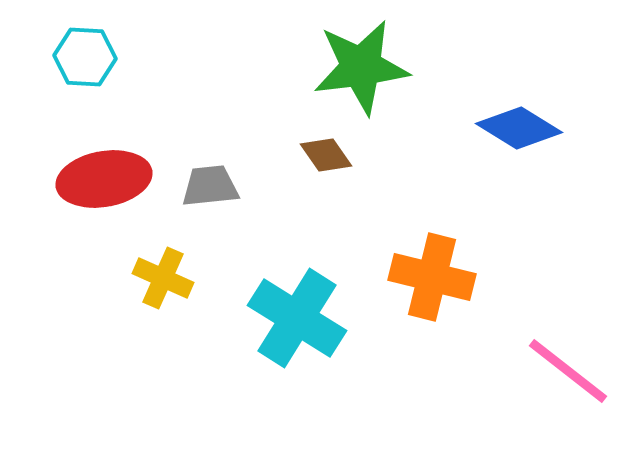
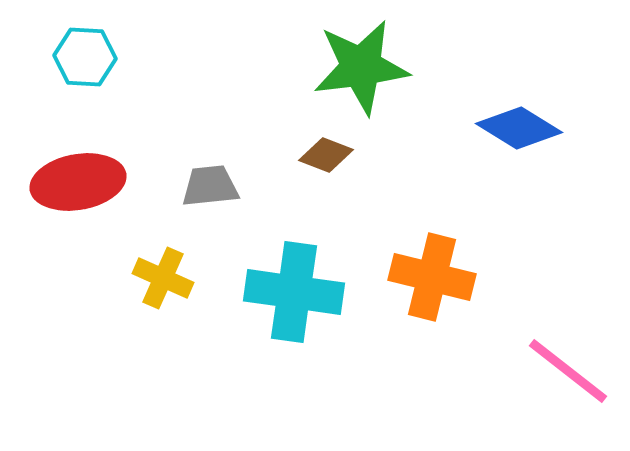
brown diamond: rotated 34 degrees counterclockwise
red ellipse: moved 26 px left, 3 px down
cyan cross: moved 3 px left, 26 px up; rotated 24 degrees counterclockwise
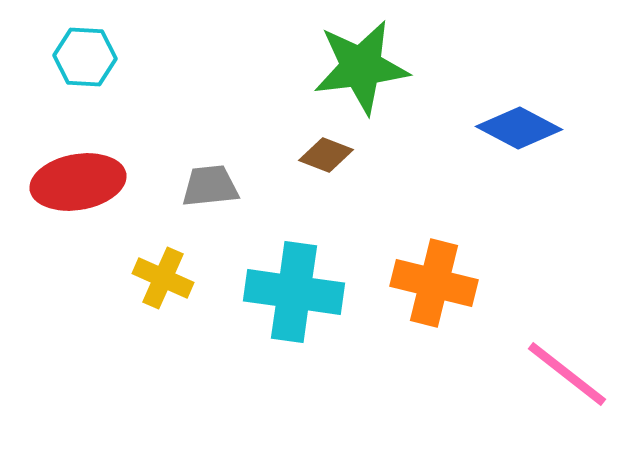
blue diamond: rotated 4 degrees counterclockwise
orange cross: moved 2 px right, 6 px down
pink line: moved 1 px left, 3 px down
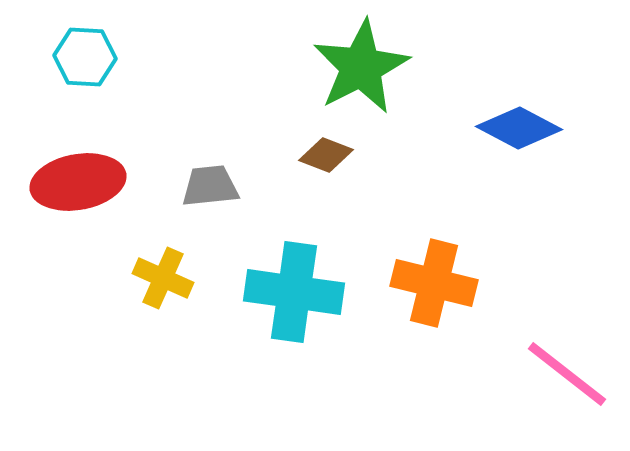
green star: rotated 20 degrees counterclockwise
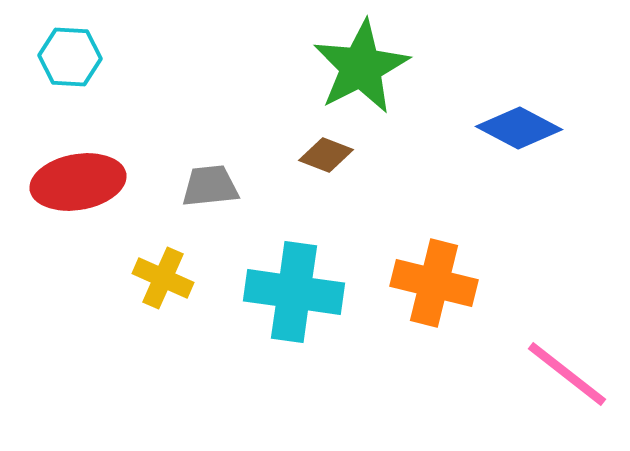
cyan hexagon: moved 15 px left
